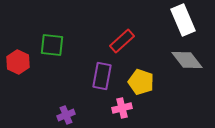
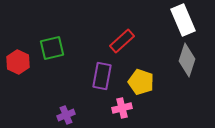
green square: moved 3 px down; rotated 20 degrees counterclockwise
gray diamond: rotated 56 degrees clockwise
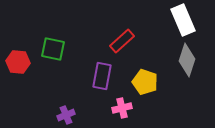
green square: moved 1 px right, 1 px down; rotated 25 degrees clockwise
red hexagon: rotated 20 degrees counterclockwise
yellow pentagon: moved 4 px right
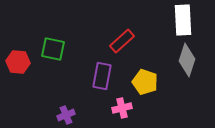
white rectangle: rotated 20 degrees clockwise
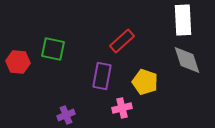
gray diamond: rotated 36 degrees counterclockwise
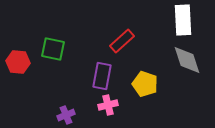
yellow pentagon: moved 2 px down
pink cross: moved 14 px left, 3 px up
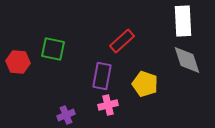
white rectangle: moved 1 px down
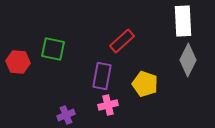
gray diamond: moved 1 px right; rotated 44 degrees clockwise
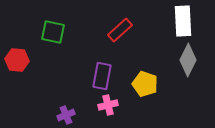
red rectangle: moved 2 px left, 11 px up
green square: moved 17 px up
red hexagon: moved 1 px left, 2 px up
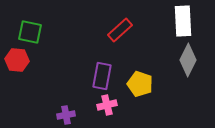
green square: moved 23 px left
yellow pentagon: moved 5 px left
pink cross: moved 1 px left
purple cross: rotated 12 degrees clockwise
